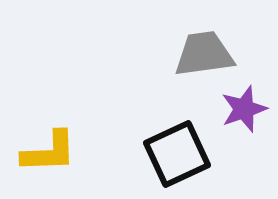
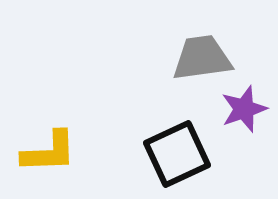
gray trapezoid: moved 2 px left, 4 px down
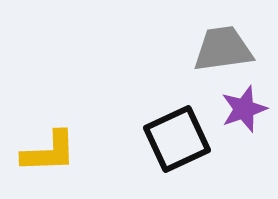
gray trapezoid: moved 21 px right, 9 px up
black square: moved 15 px up
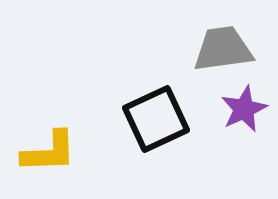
purple star: rotated 6 degrees counterclockwise
black square: moved 21 px left, 20 px up
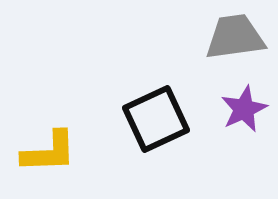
gray trapezoid: moved 12 px right, 12 px up
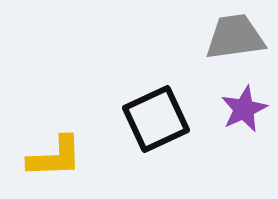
yellow L-shape: moved 6 px right, 5 px down
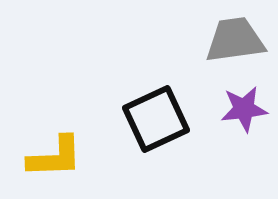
gray trapezoid: moved 3 px down
purple star: rotated 18 degrees clockwise
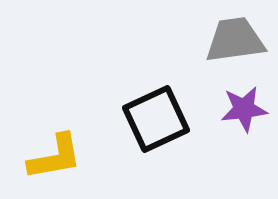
yellow L-shape: rotated 8 degrees counterclockwise
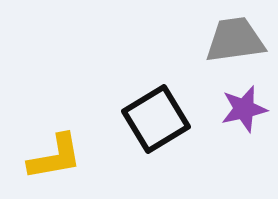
purple star: rotated 6 degrees counterclockwise
black square: rotated 6 degrees counterclockwise
